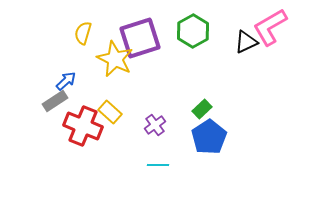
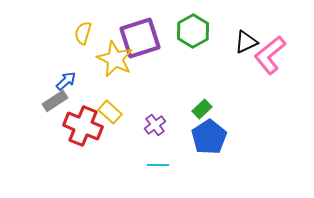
pink L-shape: moved 28 px down; rotated 9 degrees counterclockwise
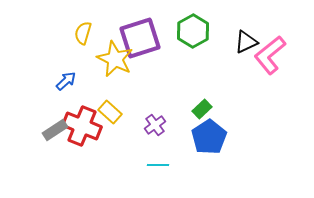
gray rectangle: moved 29 px down
red cross: moved 1 px left
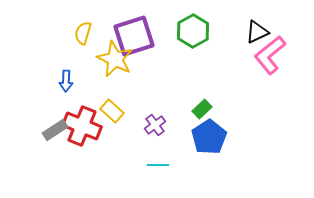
purple square: moved 6 px left, 2 px up
black triangle: moved 11 px right, 10 px up
blue arrow: rotated 135 degrees clockwise
yellow rectangle: moved 2 px right, 1 px up
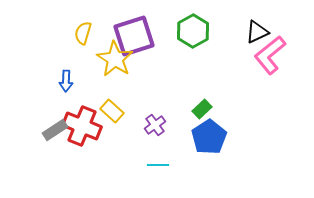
yellow star: rotated 6 degrees clockwise
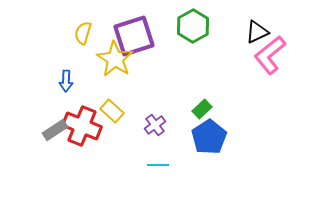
green hexagon: moved 5 px up
